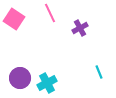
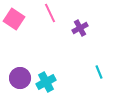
cyan cross: moved 1 px left, 1 px up
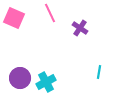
pink square: moved 1 px up; rotated 10 degrees counterclockwise
purple cross: rotated 28 degrees counterclockwise
cyan line: rotated 32 degrees clockwise
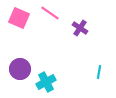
pink line: rotated 30 degrees counterclockwise
pink square: moved 5 px right
purple circle: moved 9 px up
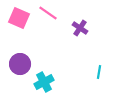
pink line: moved 2 px left
purple circle: moved 5 px up
cyan cross: moved 2 px left
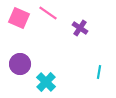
cyan cross: moved 2 px right; rotated 18 degrees counterclockwise
